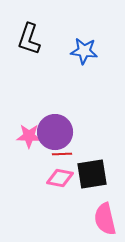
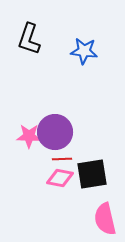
red line: moved 5 px down
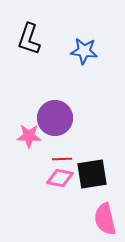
purple circle: moved 14 px up
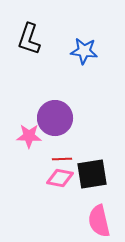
pink semicircle: moved 6 px left, 2 px down
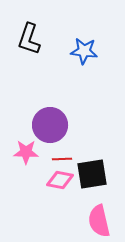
purple circle: moved 5 px left, 7 px down
pink star: moved 3 px left, 16 px down
pink diamond: moved 2 px down
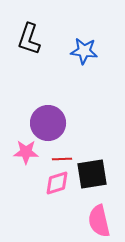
purple circle: moved 2 px left, 2 px up
pink diamond: moved 3 px left, 3 px down; rotated 28 degrees counterclockwise
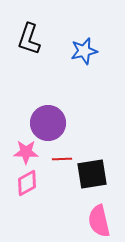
blue star: rotated 20 degrees counterclockwise
pink diamond: moved 30 px left; rotated 12 degrees counterclockwise
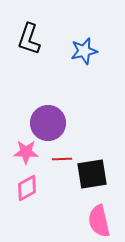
pink diamond: moved 5 px down
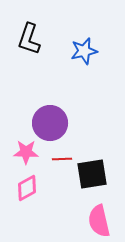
purple circle: moved 2 px right
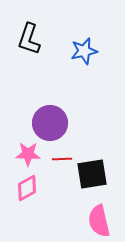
pink star: moved 2 px right, 2 px down
